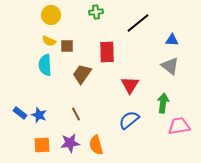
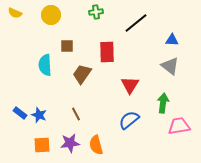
black line: moved 2 px left
yellow semicircle: moved 34 px left, 28 px up
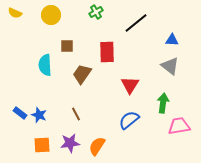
green cross: rotated 24 degrees counterclockwise
orange semicircle: moved 1 px right, 1 px down; rotated 48 degrees clockwise
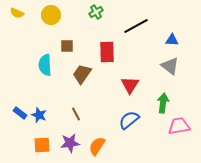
yellow semicircle: moved 2 px right
black line: moved 3 px down; rotated 10 degrees clockwise
